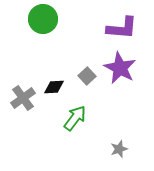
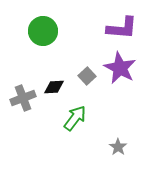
green circle: moved 12 px down
gray cross: rotated 15 degrees clockwise
gray star: moved 1 px left, 2 px up; rotated 18 degrees counterclockwise
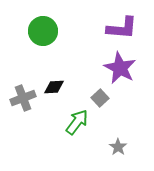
gray square: moved 13 px right, 22 px down
green arrow: moved 2 px right, 4 px down
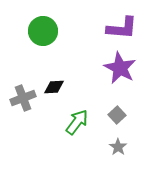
gray square: moved 17 px right, 17 px down
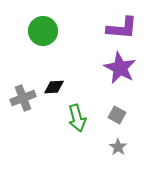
gray square: rotated 18 degrees counterclockwise
green arrow: moved 4 px up; rotated 128 degrees clockwise
